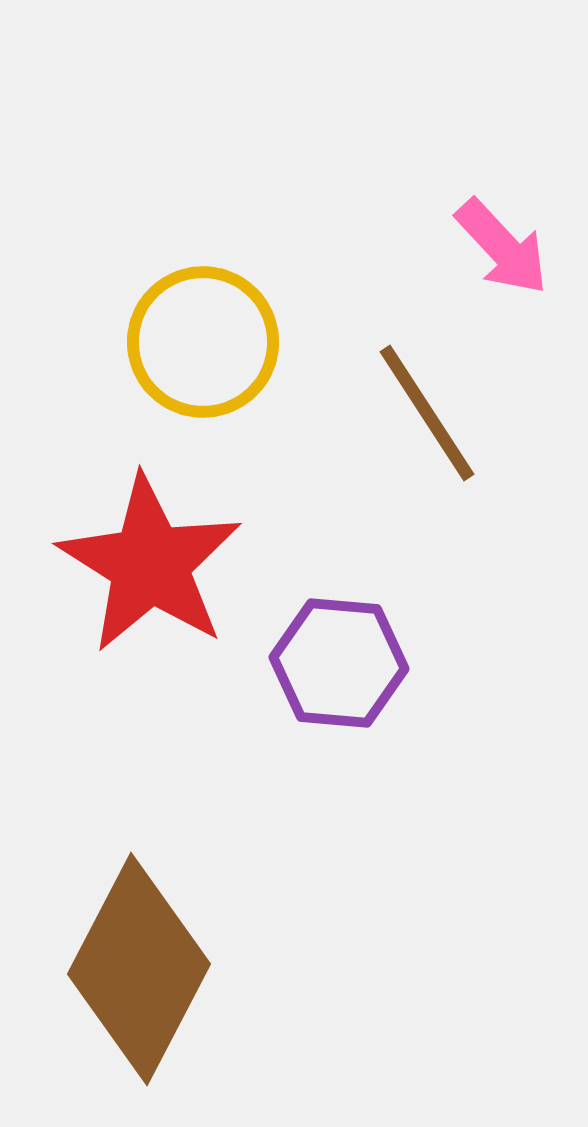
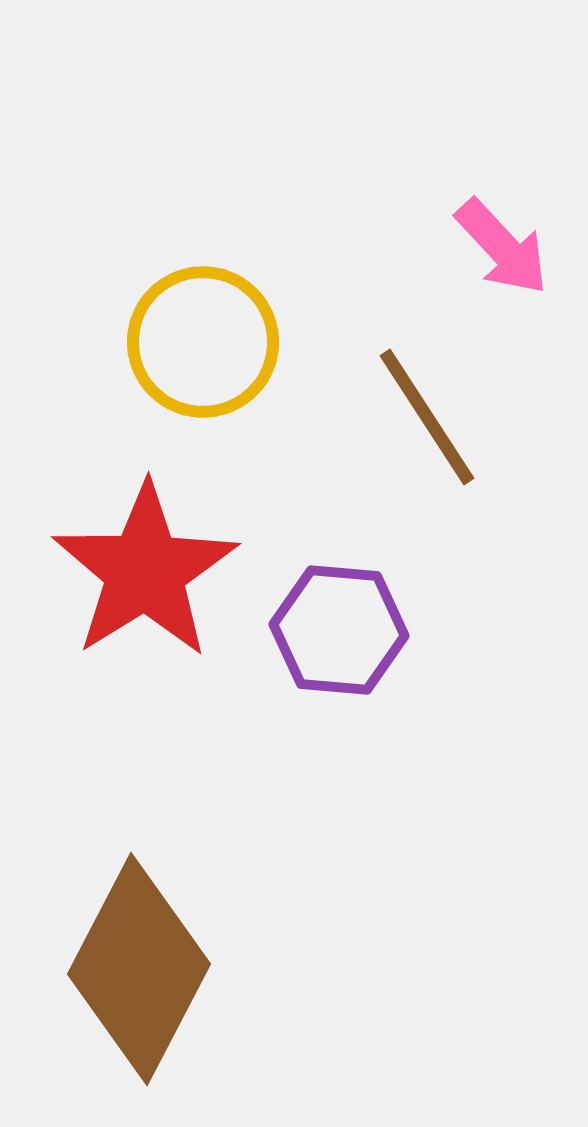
brown line: moved 4 px down
red star: moved 5 px left, 7 px down; rotated 8 degrees clockwise
purple hexagon: moved 33 px up
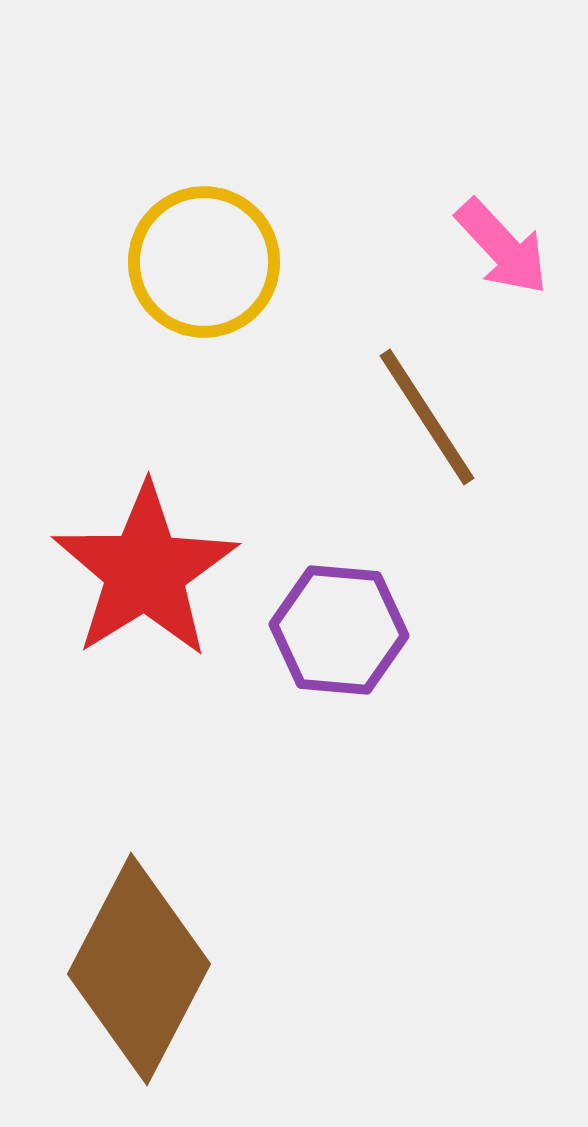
yellow circle: moved 1 px right, 80 px up
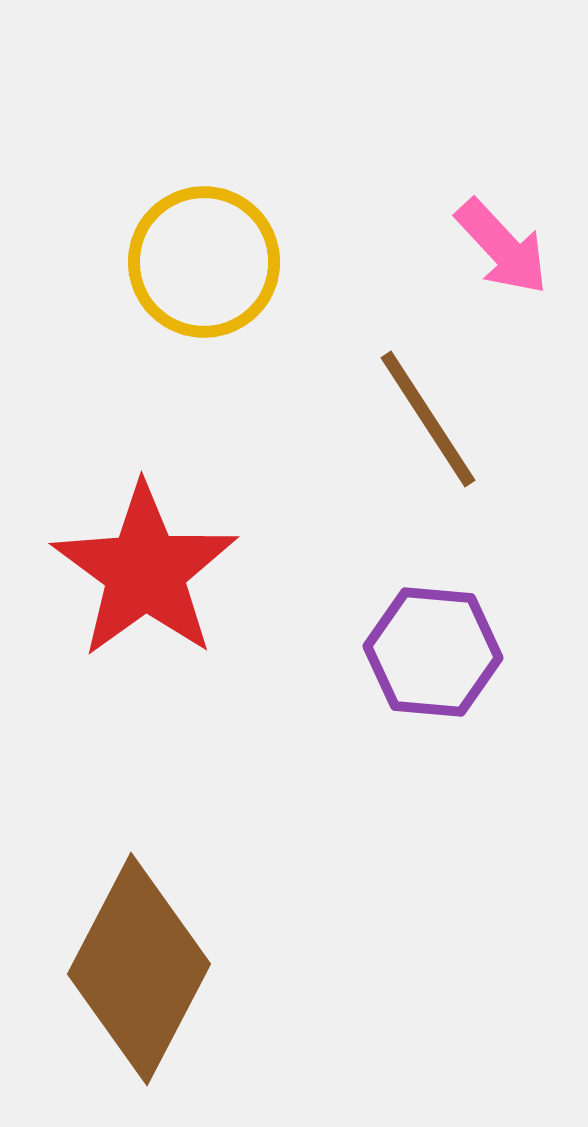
brown line: moved 1 px right, 2 px down
red star: rotated 4 degrees counterclockwise
purple hexagon: moved 94 px right, 22 px down
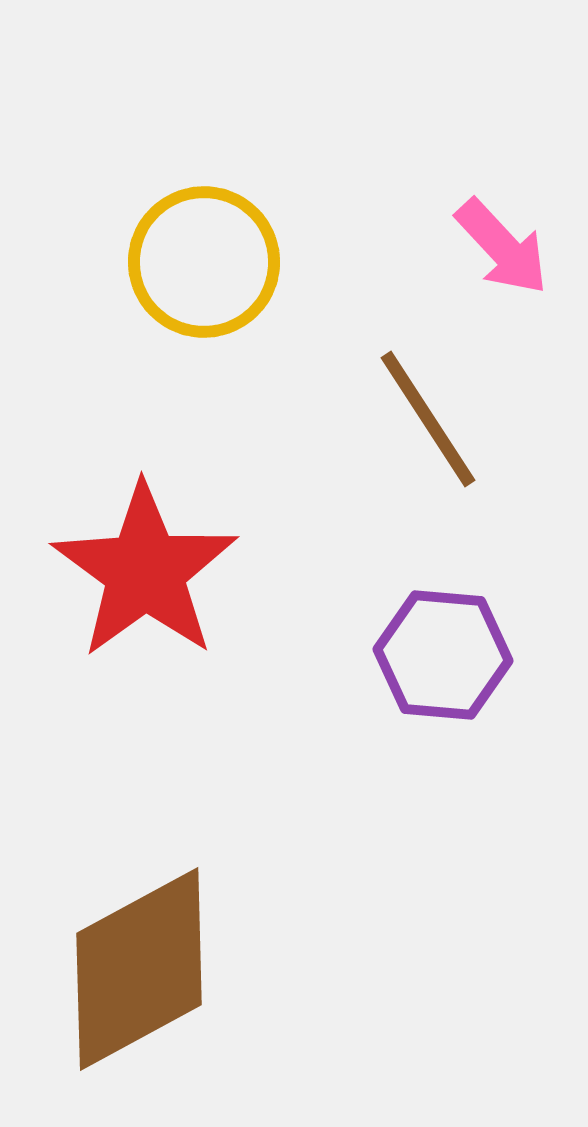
purple hexagon: moved 10 px right, 3 px down
brown diamond: rotated 34 degrees clockwise
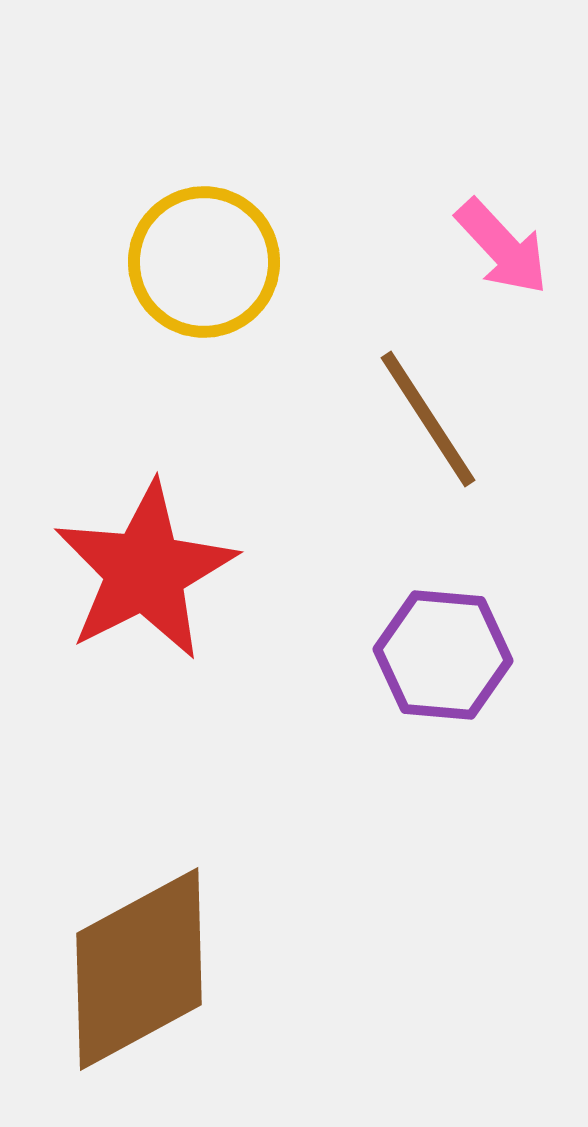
red star: rotated 9 degrees clockwise
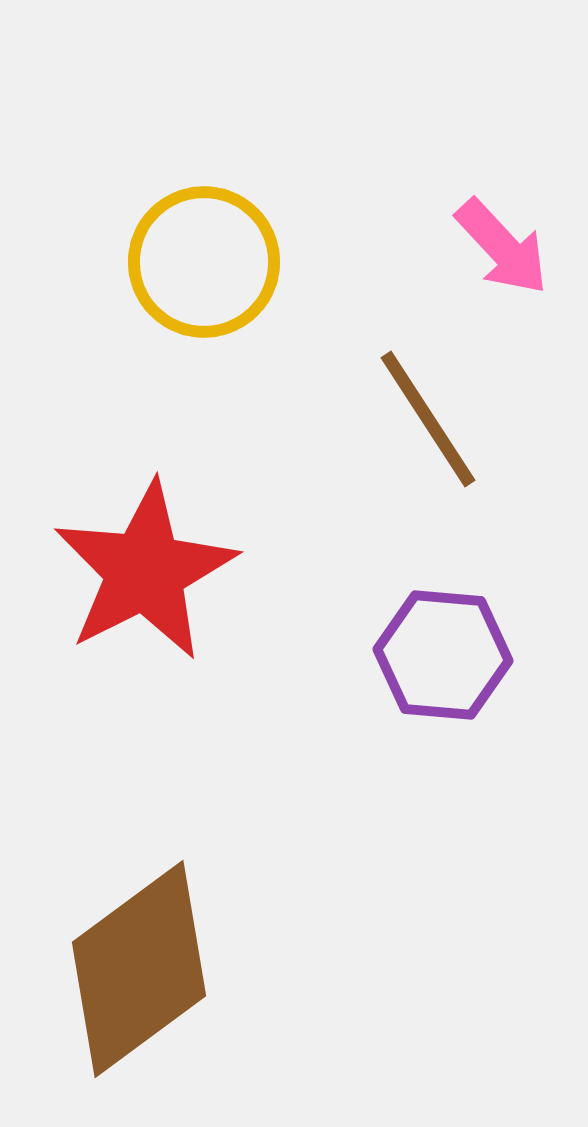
brown diamond: rotated 8 degrees counterclockwise
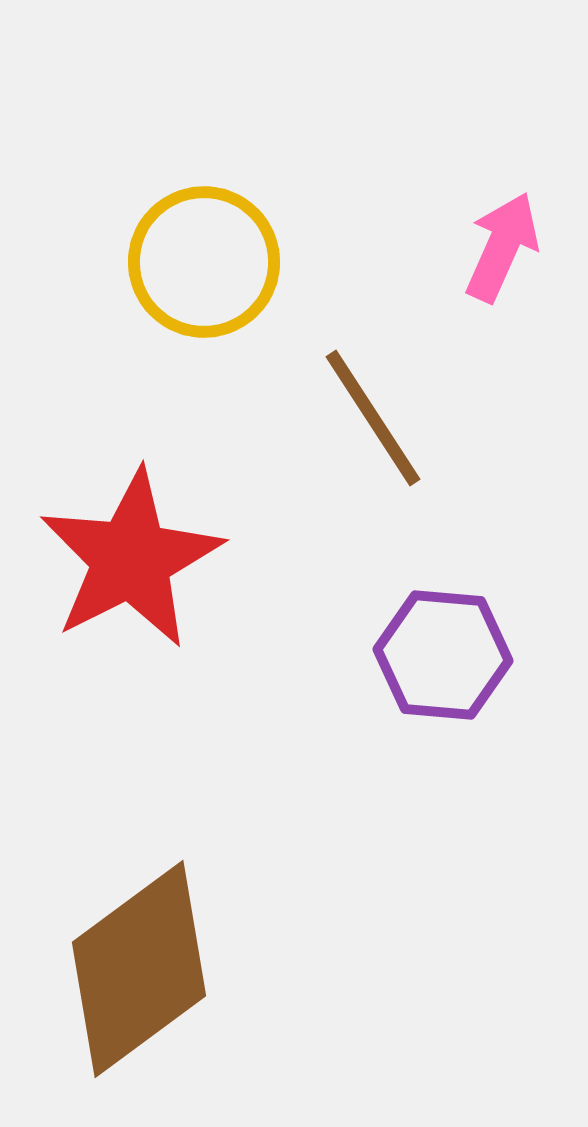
pink arrow: rotated 113 degrees counterclockwise
brown line: moved 55 px left, 1 px up
red star: moved 14 px left, 12 px up
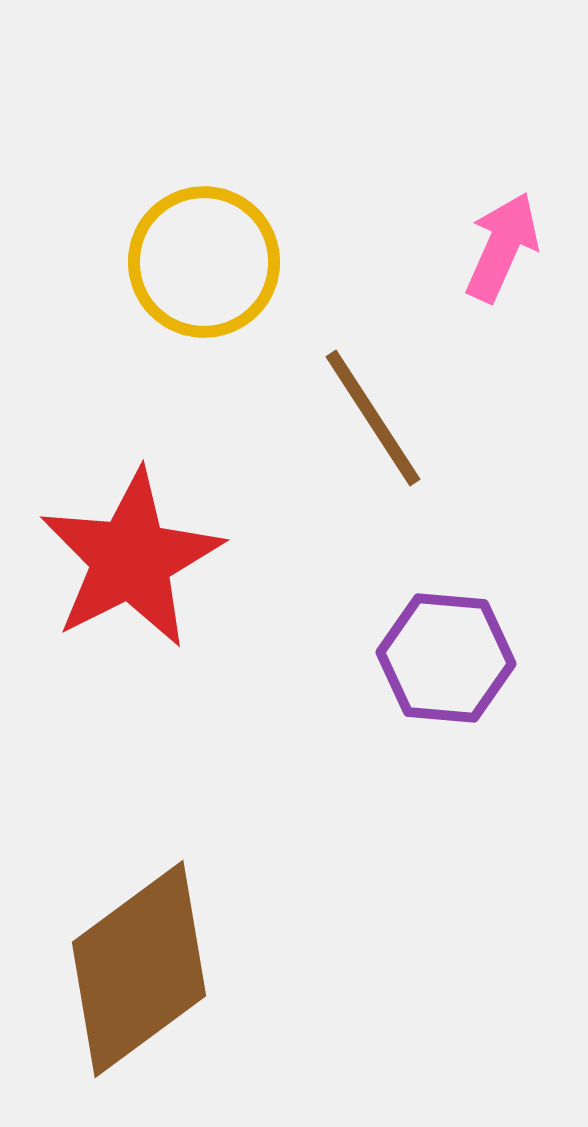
purple hexagon: moved 3 px right, 3 px down
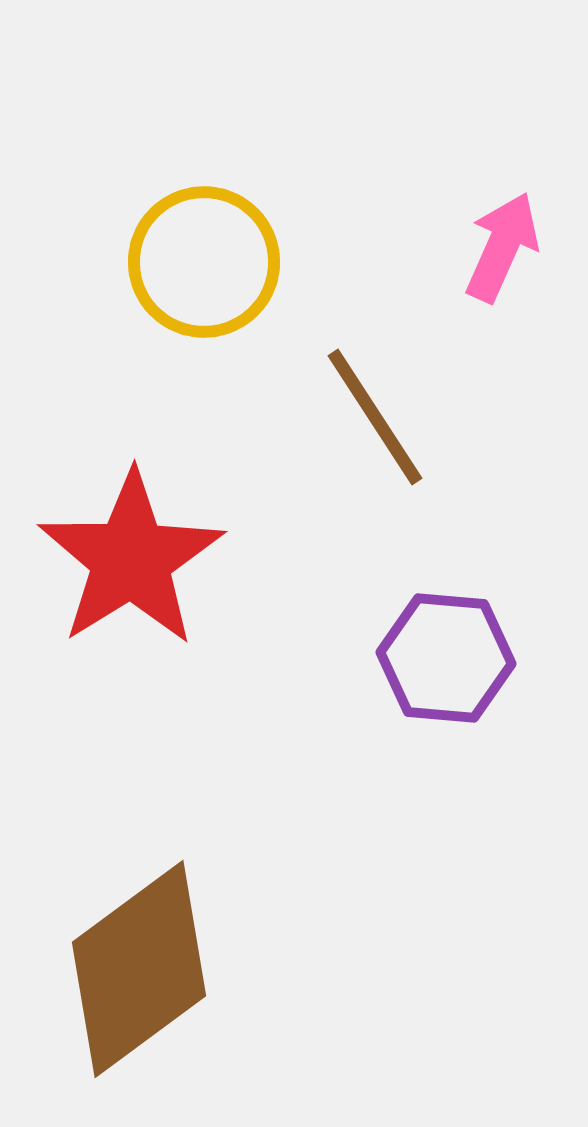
brown line: moved 2 px right, 1 px up
red star: rotated 5 degrees counterclockwise
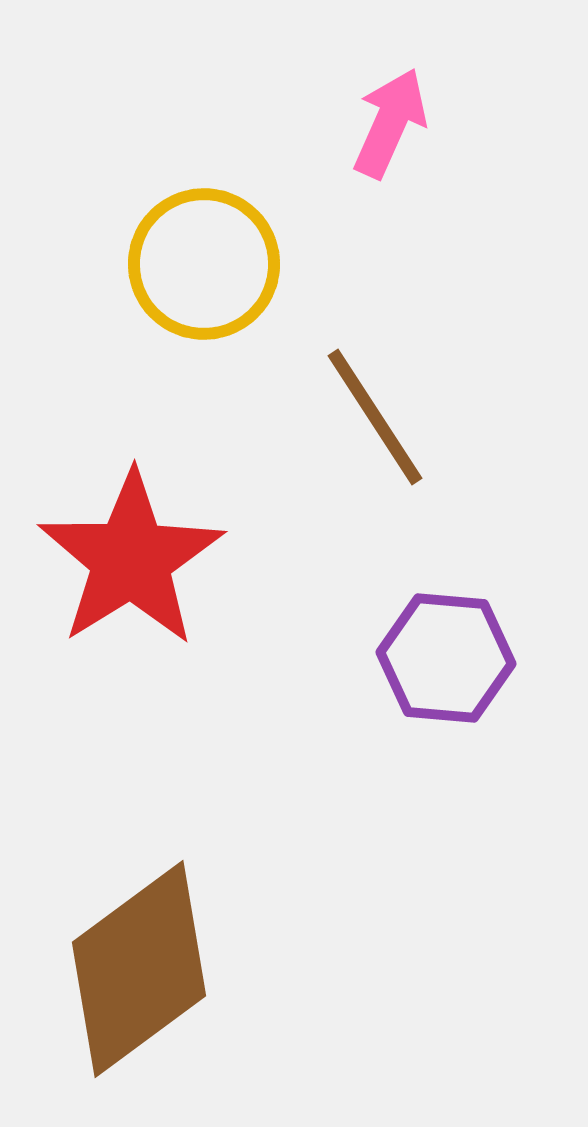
pink arrow: moved 112 px left, 124 px up
yellow circle: moved 2 px down
